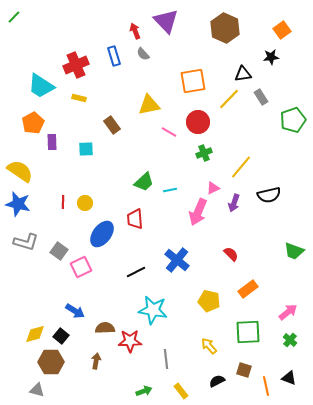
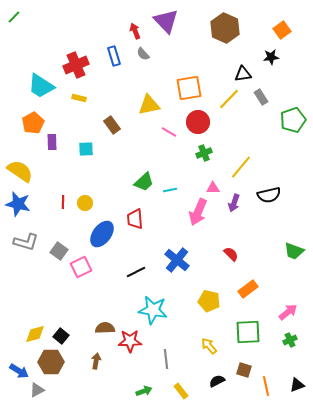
orange square at (193, 81): moved 4 px left, 7 px down
pink triangle at (213, 188): rotated 24 degrees clockwise
blue arrow at (75, 311): moved 56 px left, 60 px down
green cross at (290, 340): rotated 24 degrees clockwise
black triangle at (289, 378): moved 8 px right, 7 px down; rotated 42 degrees counterclockwise
gray triangle at (37, 390): rotated 42 degrees counterclockwise
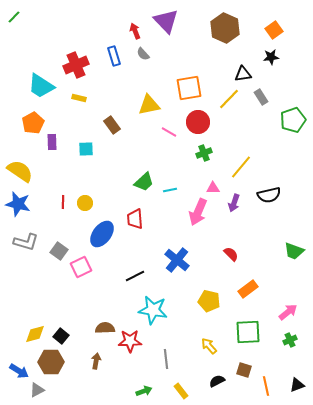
orange square at (282, 30): moved 8 px left
black line at (136, 272): moved 1 px left, 4 px down
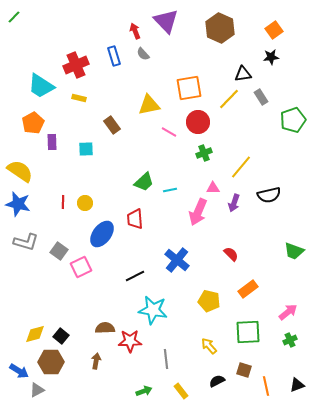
brown hexagon at (225, 28): moved 5 px left
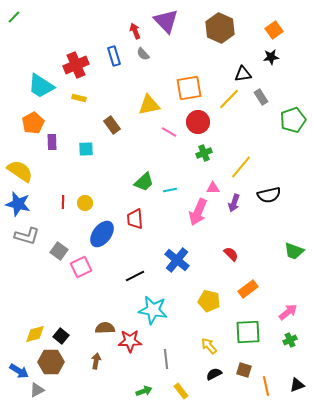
gray L-shape at (26, 242): moved 1 px right, 6 px up
black semicircle at (217, 381): moved 3 px left, 7 px up
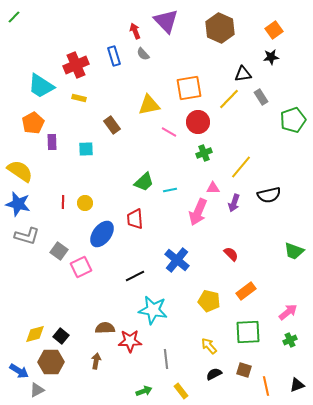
orange rectangle at (248, 289): moved 2 px left, 2 px down
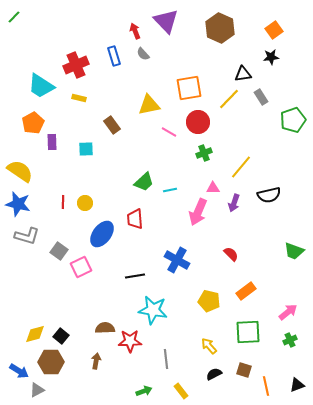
blue cross at (177, 260): rotated 10 degrees counterclockwise
black line at (135, 276): rotated 18 degrees clockwise
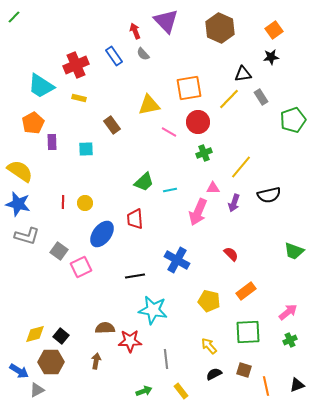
blue rectangle at (114, 56): rotated 18 degrees counterclockwise
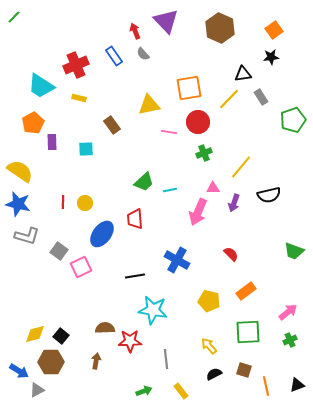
pink line at (169, 132): rotated 21 degrees counterclockwise
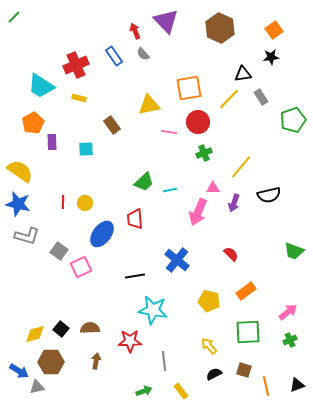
blue cross at (177, 260): rotated 10 degrees clockwise
brown semicircle at (105, 328): moved 15 px left
black square at (61, 336): moved 7 px up
gray line at (166, 359): moved 2 px left, 2 px down
gray triangle at (37, 390): moved 3 px up; rotated 14 degrees clockwise
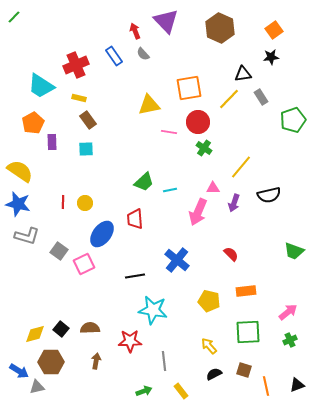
brown rectangle at (112, 125): moved 24 px left, 5 px up
green cross at (204, 153): moved 5 px up; rotated 35 degrees counterclockwise
pink square at (81, 267): moved 3 px right, 3 px up
orange rectangle at (246, 291): rotated 30 degrees clockwise
